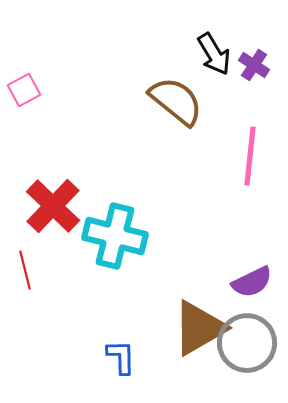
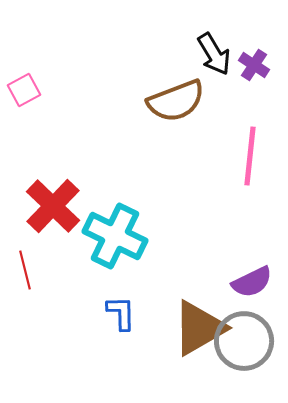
brown semicircle: rotated 120 degrees clockwise
cyan cross: rotated 12 degrees clockwise
gray circle: moved 3 px left, 2 px up
blue L-shape: moved 44 px up
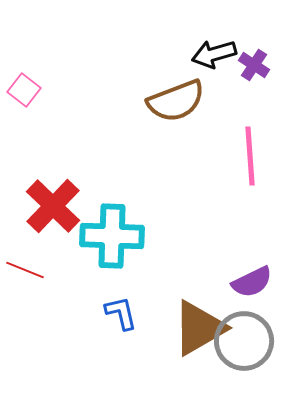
black arrow: rotated 105 degrees clockwise
pink square: rotated 24 degrees counterclockwise
pink line: rotated 10 degrees counterclockwise
cyan cross: moved 3 px left; rotated 24 degrees counterclockwise
red line: rotated 54 degrees counterclockwise
blue L-shape: rotated 12 degrees counterclockwise
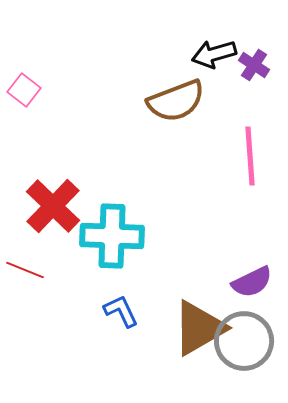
blue L-shape: moved 2 px up; rotated 12 degrees counterclockwise
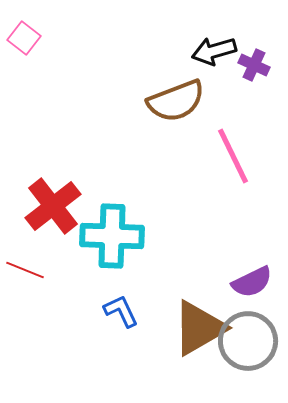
black arrow: moved 3 px up
purple cross: rotated 8 degrees counterclockwise
pink square: moved 52 px up
pink line: moved 17 px left; rotated 22 degrees counterclockwise
red cross: rotated 8 degrees clockwise
gray circle: moved 4 px right
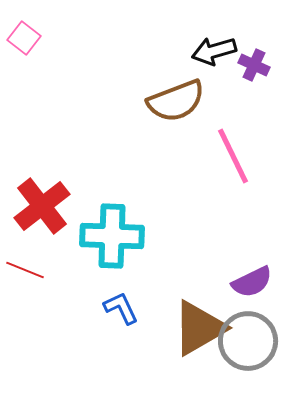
red cross: moved 11 px left
blue L-shape: moved 3 px up
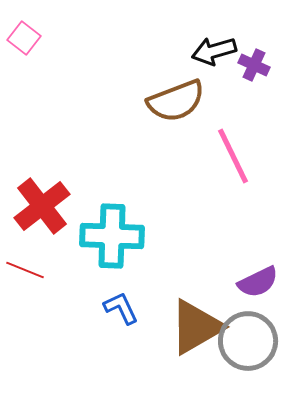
purple semicircle: moved 6 px right
brown triangle: moved 3 px left, 1 px up
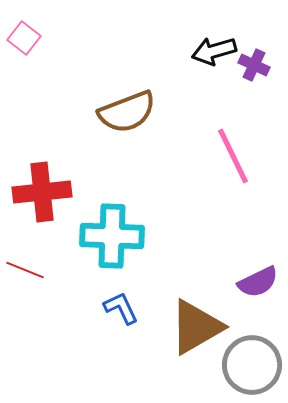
brown semicircle: moved 49 px left, 11 px down
red cross: moved 14 px up; rotated 32 degrees clockwise
gray circle: moved 4 px right, 24 px down
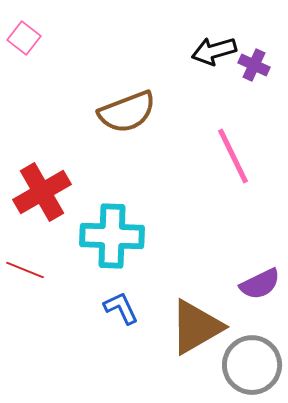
red cross: rotated 24 degrees counterclockwise
purple semicircle: moved 2 px right, 2 px down
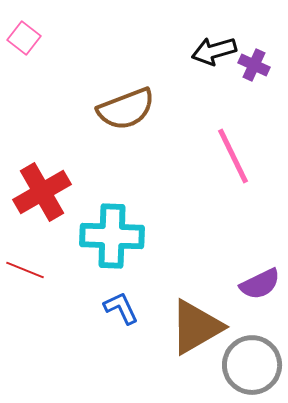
brown semicircle: moved 1 px left, 3 px up
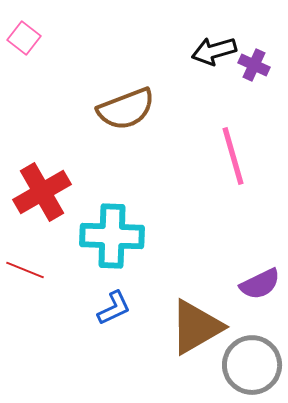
pink line: rotated 10 degrees clockwise
blue L-shape: moved 7 px left; rotated 90 degrees clockwise
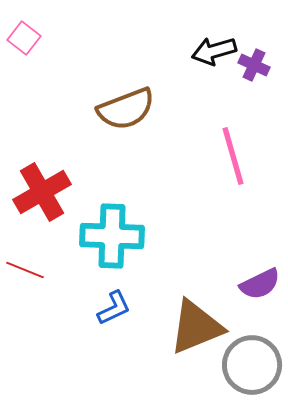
brown triangle: rotated 8 degrees clockwise
